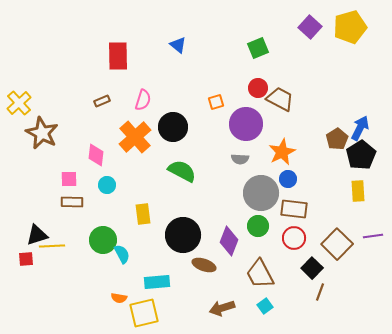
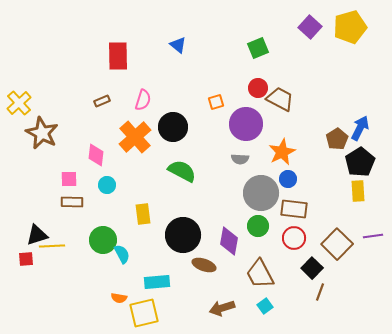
black pentagon at (361, 155): moved 1 px left, 7 px down
purple diamond at (229, 241): rotated 12 degrees counterclockwise
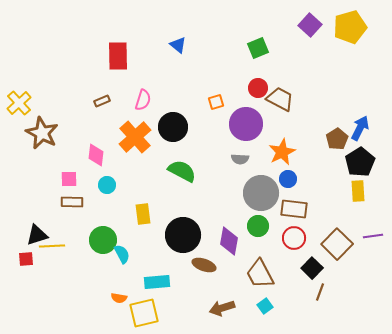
purple square at (310, 27): moved 2 px up
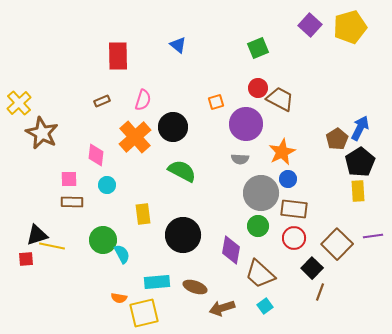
purple diamond at (229, 241): moved 2 px right, 9 px down
yellow line at (52, 246): rotated 15 degrees clockwise
brown ellipse at (204, 265): moved 9 px left, 22 px down
brown trapezoid at (260, 274): rotated 20 degrees counterclockwise
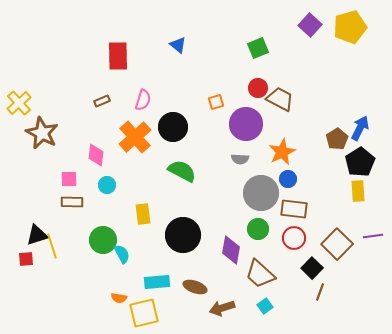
green circle at (258, 226): moved 3 px down
yellow line at (52, 246): rotated 60 degrees clockwise
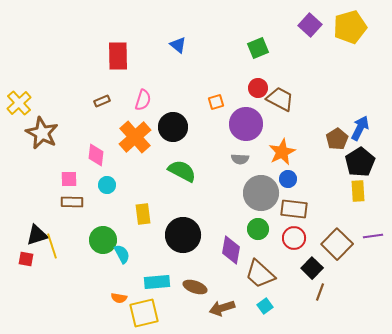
red square at (26, 259): rotated 14 degrees clockwise
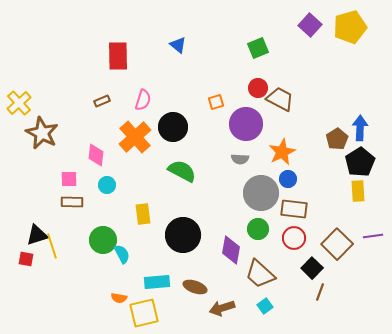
blue arrow at (360, 128): rotated 25 degrees counterclockwise
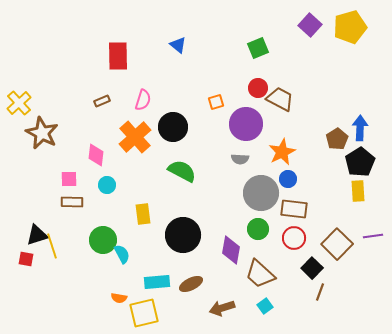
brown ellipse at (195, 287): moved 4 px left, 3 px up; rotated 45 degrees counterclockwise
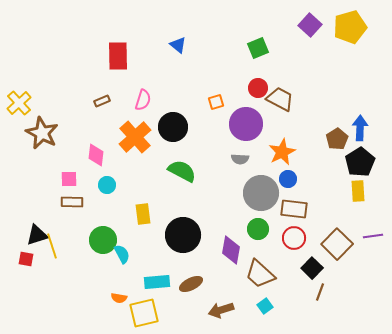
brown arrow at (222, 308): moved 1 px left, 2 px down
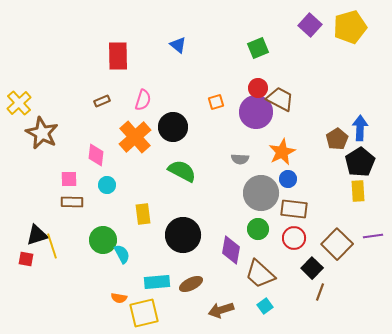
purple circle at (246, 124): moved 10 px right, 12 px up
